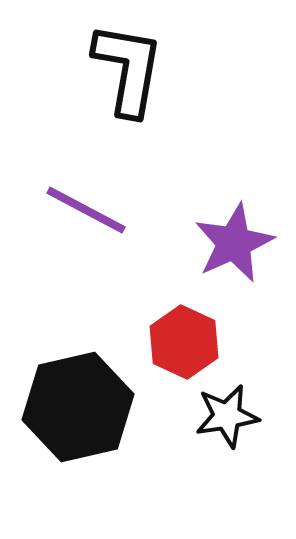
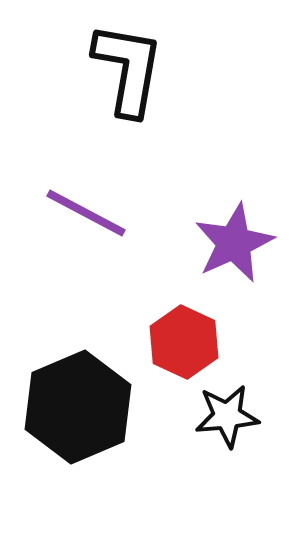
purple line: moved 3 px down
black hexagon: rotated 10 degrees counterclockwise
black star: rotated 4 degrees clockwise
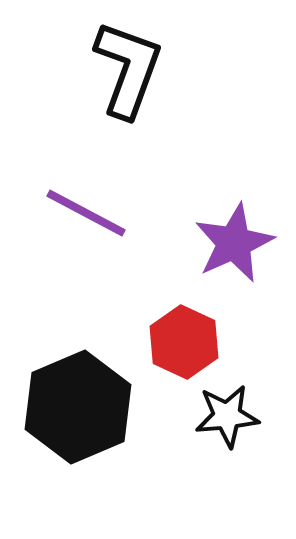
black L-shape: rotated 10 degrees clockwise
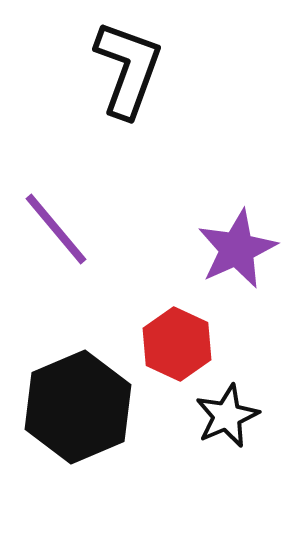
purple line: moved 30 px left, 16 px down; rotated 22 degrees clockwise
purple star: moved 3 px right, 6 px down
red hexagon: moved 7 px left, 2 px down
black star: rotated 18 degrees counterclockwise
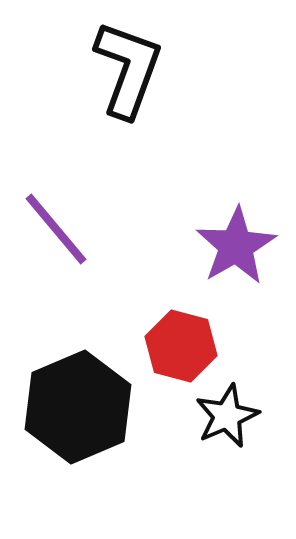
purple star: moved 1 px left, 3 px up; rotated 6 degrees counterclockwise
red hexagon: moved 4 px right, 2 px down; rotated 10 degrees counterclockwise
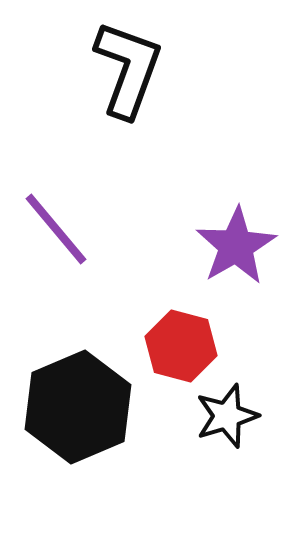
black star: rotated 6 degrees clockwise
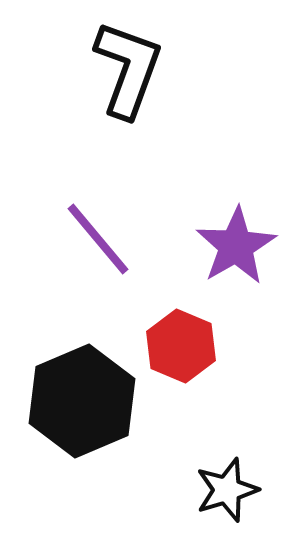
purple line: moved 42 px right, 10 px down
red hexagon: rotated 8 degrees clockwise
black hexagon: moved 4 px right, 6 px up
black star: moved 74 px down
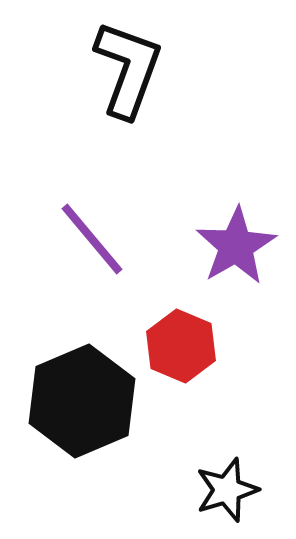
purple line: moved 6 px left
